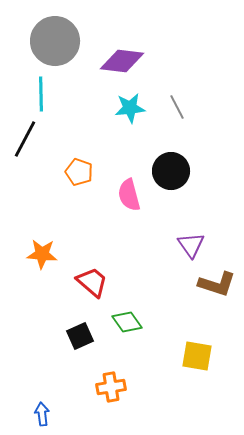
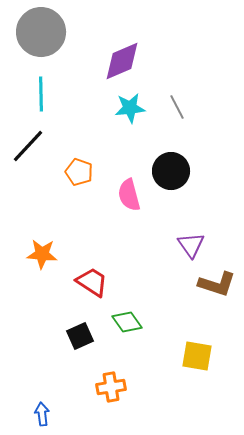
gray circle: moved 14 px left, 9 px up
purple diamond: rotated 30 degrees counterclockwise
black line: moved 3 px right, 7 px down; rotated 15 degrees clockwise
red trapezoid: rotated 8 degrees counterclockwise
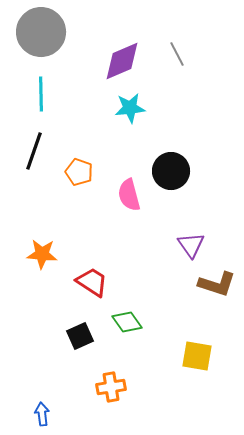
gray line: moved 53 px up
black line: moved 6 px right, 5 px down; rotated 24 degrees counterclockwise
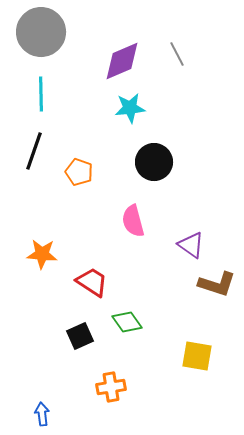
black circle: moved 17 px left, 9 px up
pink semicircle: moved 4 px right, 26 px down
purple triangle: rotated 20 degrees counterclockwise
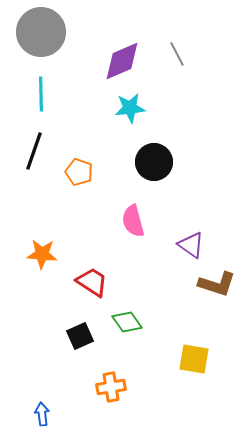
yellow square: moved 3 px left, 3 px down
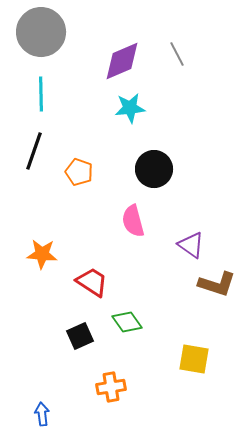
black circle: moved 7 px down
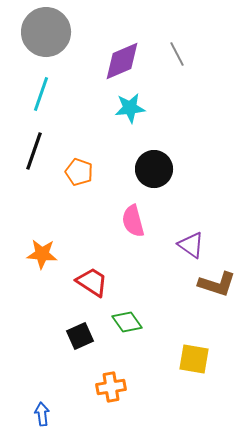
gray circle: moved 5 px right
cyan line: rotated 20 degrees clockwise
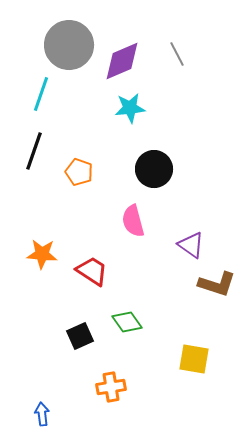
gray circle: moved 23 px right, 13 px down
red trapezoid: moved 11 px up
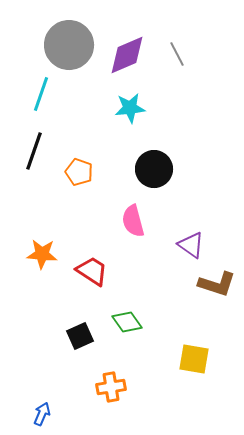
purple diamond: moved 5 px right, 6 px up
blue arrow: rotated 30 degrees clockwise
